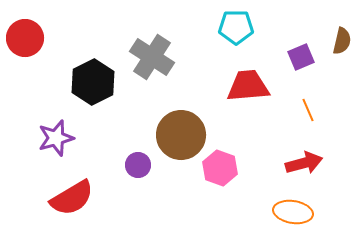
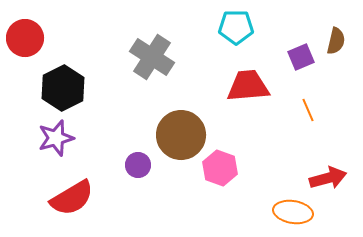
brown semicircle: moved 6 px left
black hexagon: moved 30 px left, 6 px down
red arrow: moved 24 px right, 15 px down
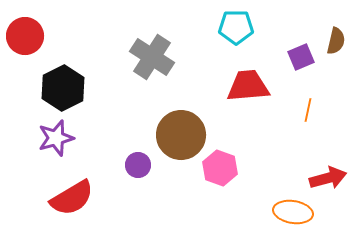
red circle: moved 2 px up
orange line: rotated 35 degrees clockwise
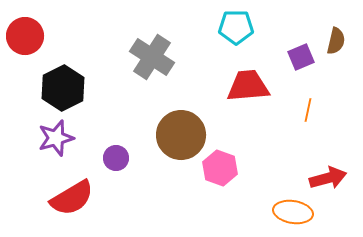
purple circle: moved 22 px left, 7 px up
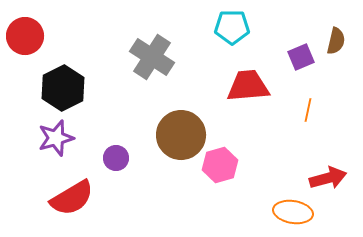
cyan pentagon: moved 4 px left
pink hexagon: moved 3 px up; rotated 24 degrees clockwise
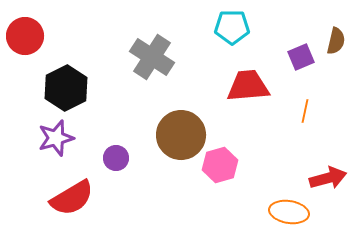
black hexagon: moved 3 px right
orange line: moved 3 px left, 1 px down
orange ellipse: moved 4 px left
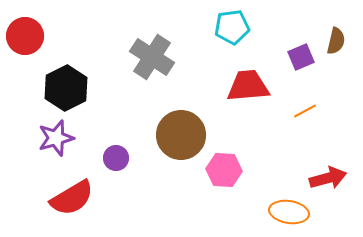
cyan pentagon: rotated 8 degrees counterclockwise
orange line: rotated 50 degrees clockwise
pink hexagon: moved 4 px right, 5 px down; rotated 20 degrees clockwise
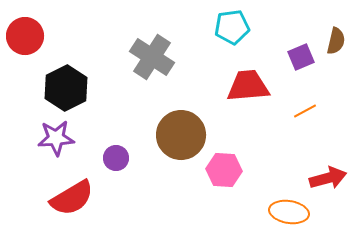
purple star: rotated 12 degrees clockwise
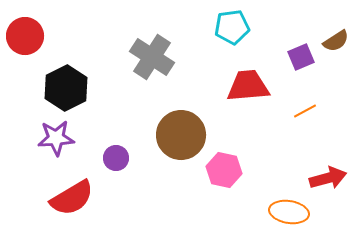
brown semicircle: rotated 44 degrees clockwise
pink hexagon: rotated 8 degrees clockwise
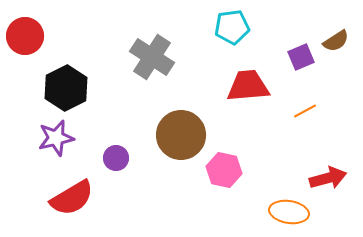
purple star: rotated 9 degrees counterclockwise
